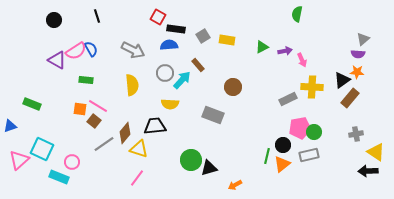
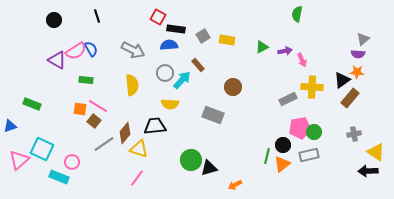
gray cross at (356, 134): moved 2 px left
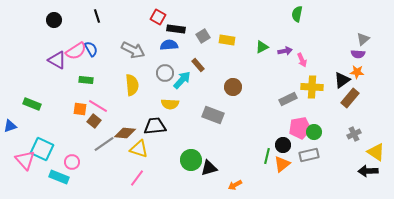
brown diamond at (125, 133): rotated 55 degrees clockwise
gray cross at (354, 134): rotated 16 degrees counterclockwise
pink triangle at (19, 160): moved 6 px right; rotated 30 degrees counterclockwise
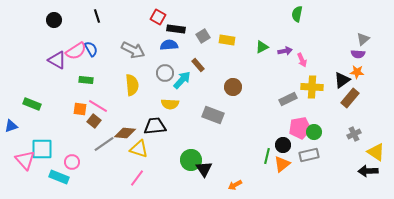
blue triangle at (10, 126): moved 1 px right
cyan square at (42, 149): rotated 25 degrees counterclockwise
black triangle at (209, 168): moved 5 px left, 1 px down; rotated 48 degrees counterclockwise
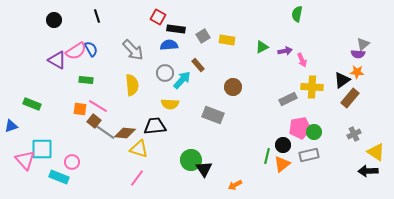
gray triangle at (363, 39): moved 5 px down
gray arrow at (133, 50): rotated 20 degrees clockwise
gray line at (104, 144): moved 1 px right, 12 px up; rotated 70 degrees clockwise
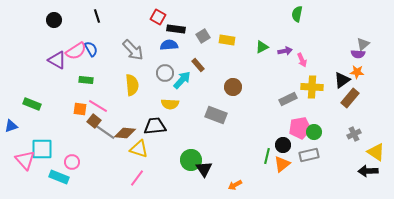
gray rectangle at (213, 115): moved 3 px right
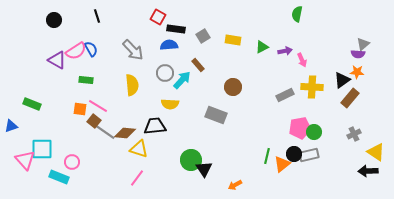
yellow rectangle at (227, 40): moved 6 px right
gray rectangle at (288, 99): moved 3 px left, 4 px up
black circle at (283, 145): moved 11 px right, 9 px down
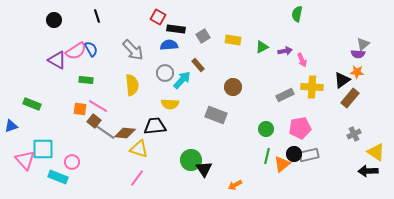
green circle at (314, 132): moved 48 px left, 3 px up
cyan square at (42, 149): moved 1 px right
cyan rectangle at (59, 177): moved 1 px left
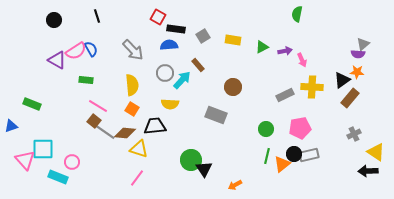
orange square at (80, 109): moved 52 px right; rotated 24 degrees clockwise
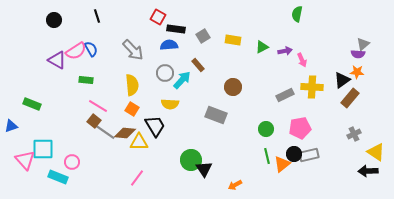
black trapezoid at (155, 126): rotated 65 degrees clockwise
yellow triangle at (139, 149): moved 7 px up; rotated 18 degrees counterclockwise
green line at (267, 156): rotated 28 degrees counterclockwise
